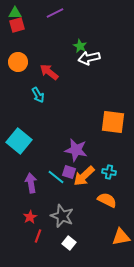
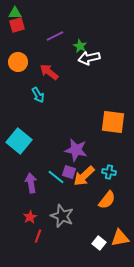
purple line: moved 23 px down
orange semicircle: rotated 102 degrees clockwise
orange triangle: moved 1 px left, 1 px down
white square: moved 30 px right
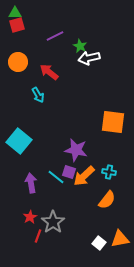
gray star: moved 9 px left, 6 px down; rotated 15 degrees clockwise
orange triangle: moved 1 px down
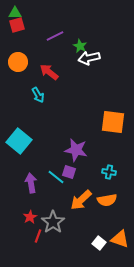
orange arrow: moved 3 px left, 24 px down
orange semicircle: rotated 42 degrees clockwise
orange triangle: rotated 30 degrees clockwise
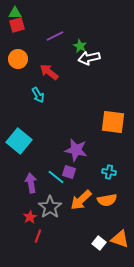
orange circle: moved 3 px up
gray star: moved 3 px left, 15 px up
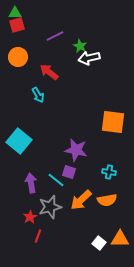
orange circle: moved 2 px up
cyan line: moved 3 px down
gray star: rotated 20 degrees clockwise
orange triangle: rotated 18 degrees counterclockwise
